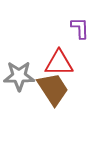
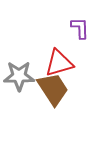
red triangle: rotated 16 degrees counterclockwise
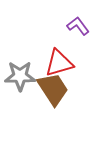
purple L-shape: moved 2 px left, 2 px up; rotated 35 degrees counterclockwise
gray star: moved 1 px right
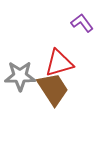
purple L-shape: moved 4 px right, 3 px up
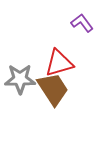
gray star: moved 3 px down
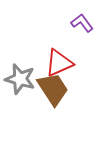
red triangle: rotated 8 degrees counterclockwise
gray star: rotated 16 degrees clockwise
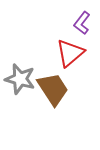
purple L-shape: rotated 105 degrees counterclockwise
red triangle: moved 11 px right, 10 px up; rotated 16 degrees counterclockwise
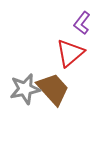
gray star: moved 5 px right, 10 px down; rotated 28 degrees counterclockwise
brown trapezoid: rotated 9 degrees counterclockwise
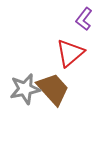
purple L-shape: moved 2 px right, 4 px up
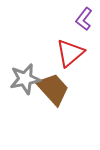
gray star: moved 10 px up
